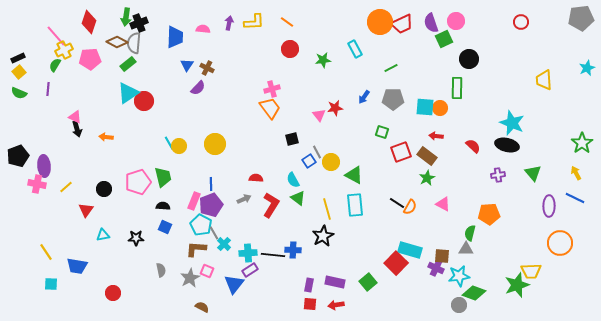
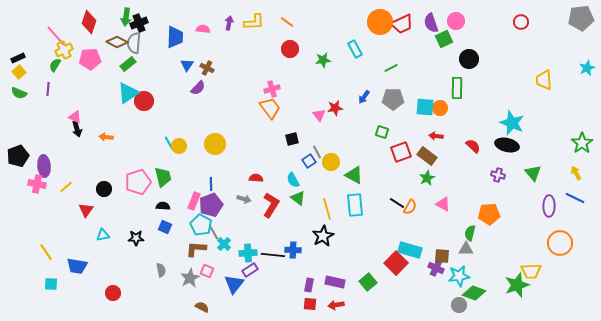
purple cross at (498, 175): rotated 24 degrees clockwise
gray arrow at (244, 199): rotated 40 degrees clockwise
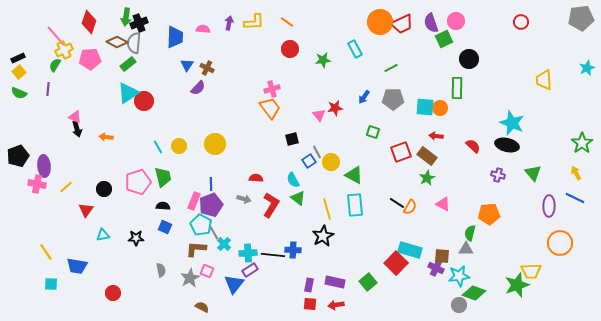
green square at (382, 132): moved 9 px left
cyan line at (169, 143): moved 11 px left, 4 px down
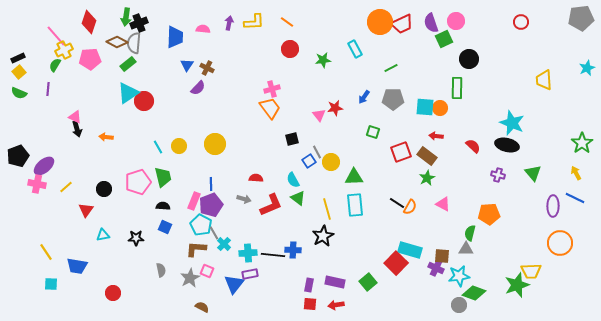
purple ellipse at (44, 166): rotated 55 degrees clockwise
green triangle at (354, 175): moved 2 px down; rotated 30 degrees counterclockwise
red L-shape at (271, 205): rotated 35 degrees clockwise
purple ellipse at (549, 206): moved 4 px right
purple rectangle at (250, 270): moved 4 px down; rotated 21 degrees clockwise
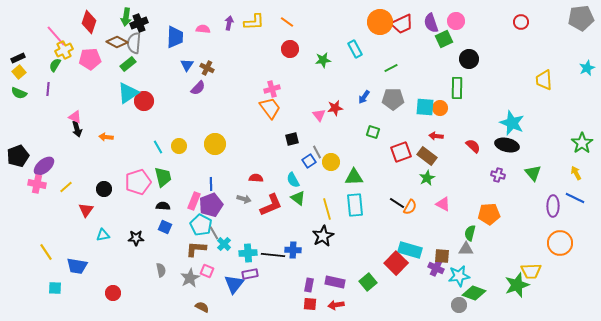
cyan square at (51, 284): moved 4 px right, 4 px down
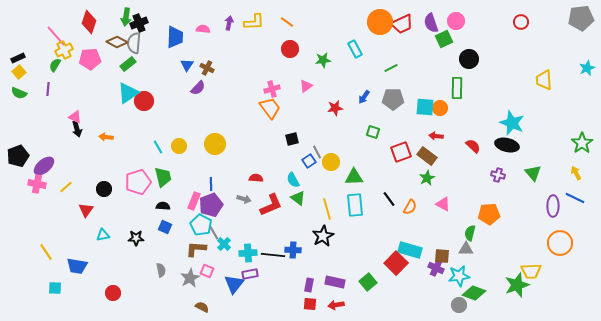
pink triangle at (319, 115): moved 13 px left, 29 px up; rotated 32 degrees clockwise
black line at (397, 203): moved 8 px left, 4 px up; rotated 21 degrees clockwise
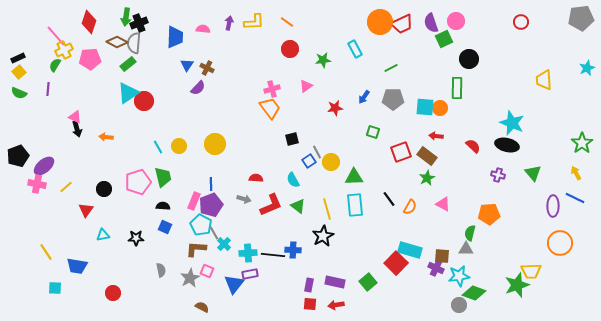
green triangle at (298, 198): moved 8 px down
